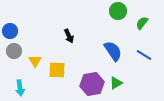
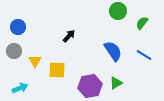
blue circle: moved 8 px right, 4 px up
black arrow: rotated 112 degrees counterclockwise
purple hexagon: moved 2 px left, 2 px down
cyan arrow: rotated 105 degrees counterclockwise
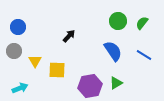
green circle: moved 10 px down
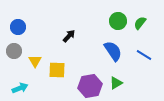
green semicircle: moved 2 px left
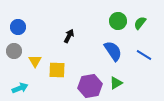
black arrow: rotated 16 degrees counterclockwise
